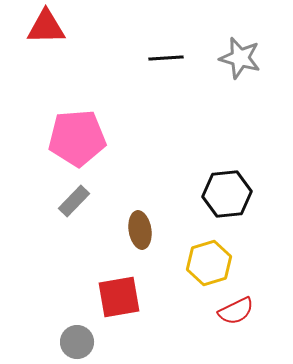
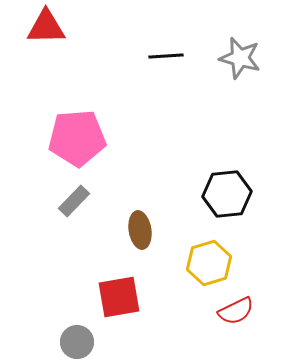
black line: moved 2 px up
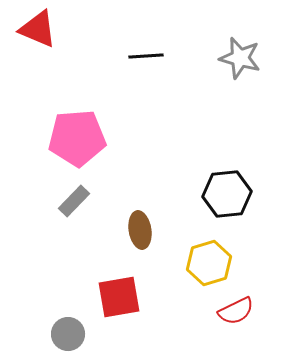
red triangle: moved 8 px left, 2 px down; rotated 24 degrees clockwise
black line: moved 20 px left
gray circle: moved 9 px left, 8 px up
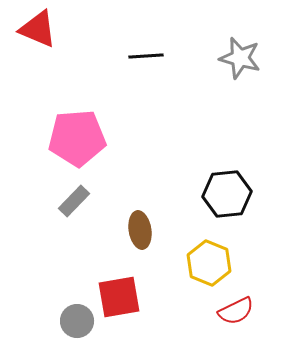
yellow hexagon: rotated 21 degrees counterclockwise
gray circle: moved 9 px right, 13 px up
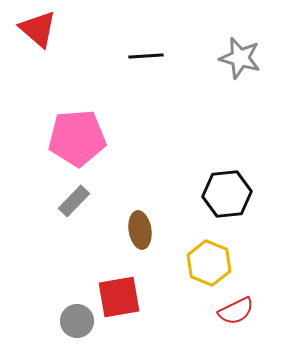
red triangle: rotated 18 degrees clockwise
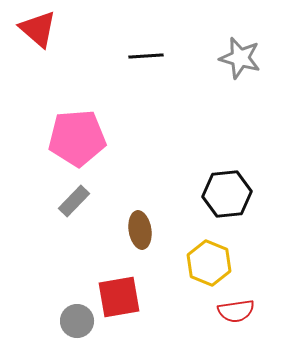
red semicircle: rotated 18 degrees clockwise
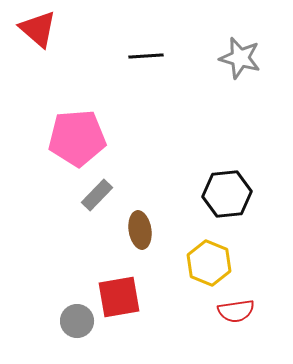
gray rectangle: moved 23 px right, 6 px up
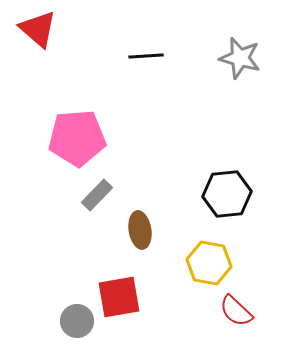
yellow hexagon: rotated 12 degrees counterclockwise
red semicircle: rotated 51 degrees clockwise
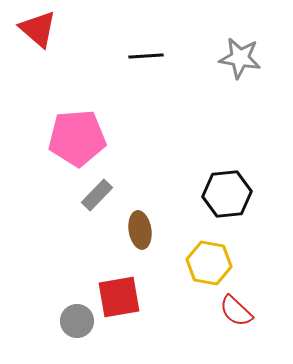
gray star: rotated 6 degrees counterclockwise
